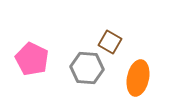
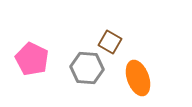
orange ellipse: rotated 32 degrees counterclockwise
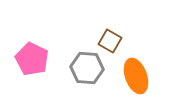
brown square: moved 1 px up
orange ellipse: moved 2 px left, 2 px up
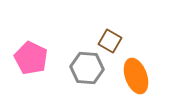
pink pentagon: moved 1 px left, 1 px up
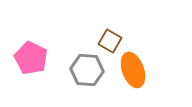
gray hexagon: moved 2 px down
orange ellipse: moved 3 px left, 6 px up
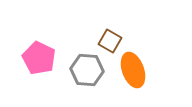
pink pentagon: moved 8 px right
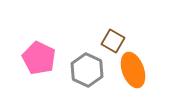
brown square: moved 3 px right
gray hexagon: rotated 20 degrees clockwise
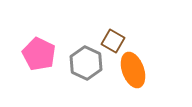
pink pentagon: moved 4 px up
gray hexagon: moved 1 px left, 7 px up
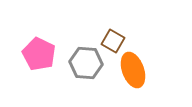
gray hexagon: rotated 20 degrees counterclockwise
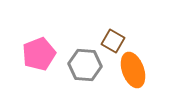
pink pentagon: rotated 24 degrees clockwise
gray hexagon: moved 1 px left, 2 px down
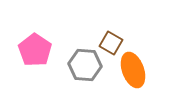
brown square: moved 2 px left, 2 px down
pink pentagon: moved 4 px left, 4 px up; rotated 16 degrees counterclockwise
